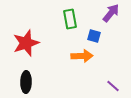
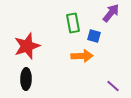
green rectangle: moved 3 px right, 4 px down
red star: moved 1 px right, 3 px down
black ellipse: moved 3 px up
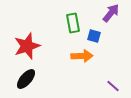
black ellipse: rotated 40 degrees clockwise
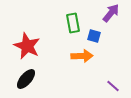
red star: rotated 28 degrees counterclockwise
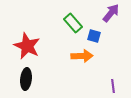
green rectangle: rotated 30 degrees counterclockwise
black ellipse: rotated 35 degrees counterclockwise
purple line: rotated 40 degrees clockwise
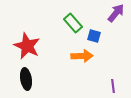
purple arrow: moved 5 px right
black ellipse: rotated 15 degrees counterclockwise
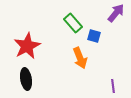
red star: rotated 20 degrees clockwise
orange arrow: moved 2 px left, 2 px down; rotated 70 degrees clockwise
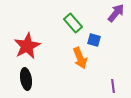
blue square: moved 4 px down
